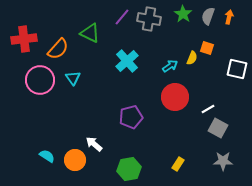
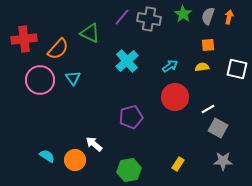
orange square: moved 1 px right, 3 px up; rotated 24 degrees counterclockwise
yellow semicircle: moved 10 px right, 9 px down; rotated 120 degrees counterclockwise
green hexagon: moved 1 px down
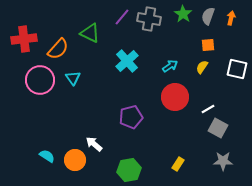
orange arrow: moved 2 px right, 1 px down
yellow semicircle: rotated 48 degrees counterclockwise
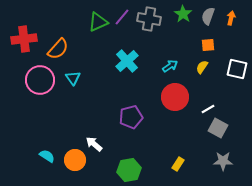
green triangle: moved 8 px right, 11 px up; rotated 50 degrees counterclockwise
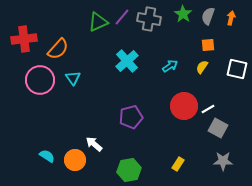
red circle: moved 9 px right, 9 px down
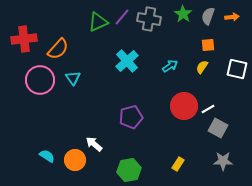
orange arrow: moved 1 px right, 1 px up; rotated 72 degrees clockwise
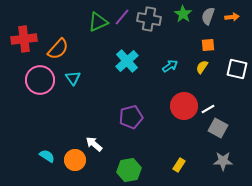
yellow rectangle: moved 1 px right, 1 px down
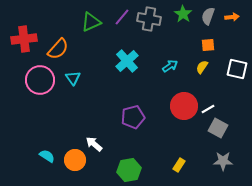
green triangle: moved 7 px left
purple pentagon: moved 2 px right
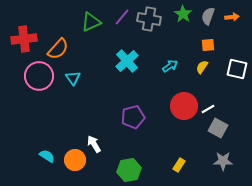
pink circle: moved 1 px left, 4 px up
white arrow: rotated 18 degrees clockwise
